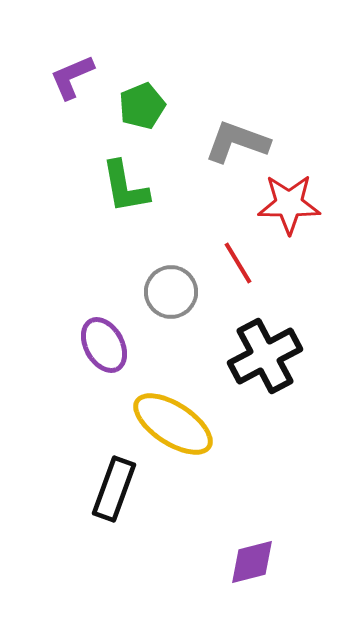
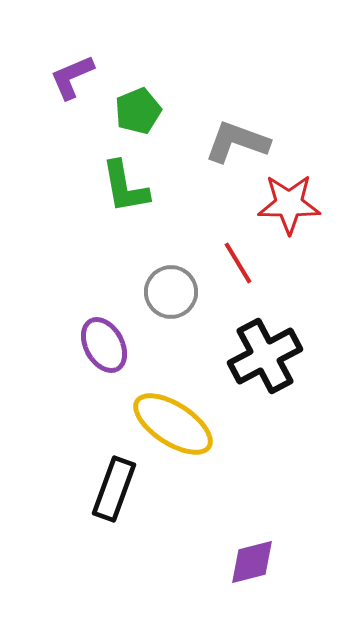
green pentagon: moved 4 px left, 5 px down
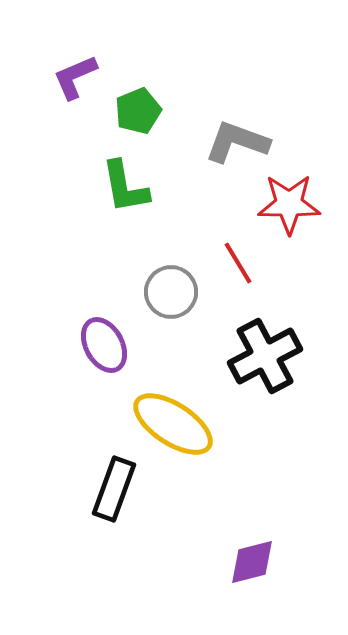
purple L-shape: moved 3 px right
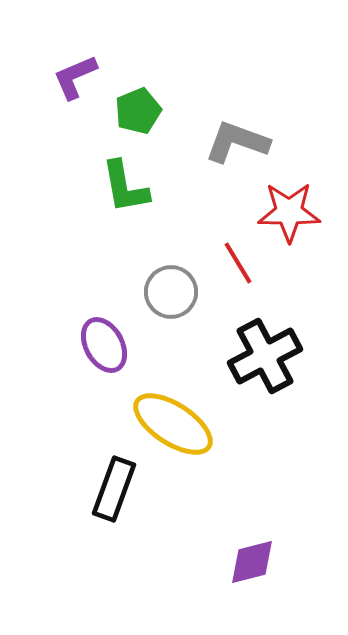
red star: moved 8 px down
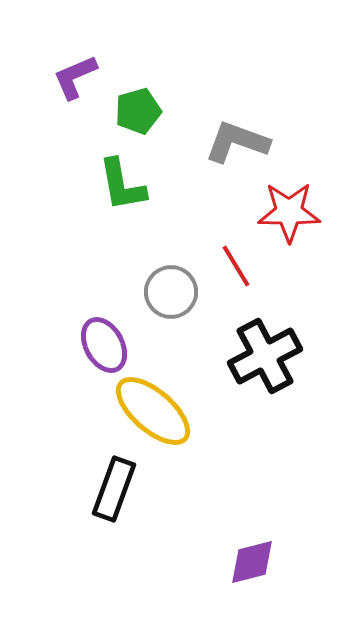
green pentagon: rotated 6 degrees clockwise
green L-shape: moved 3 px left, 2 px up
red line: moved 2 px left, 3 px down
yellow ellipse: moved 20 px left, 13 px up; rotated 8 degrees clockwise
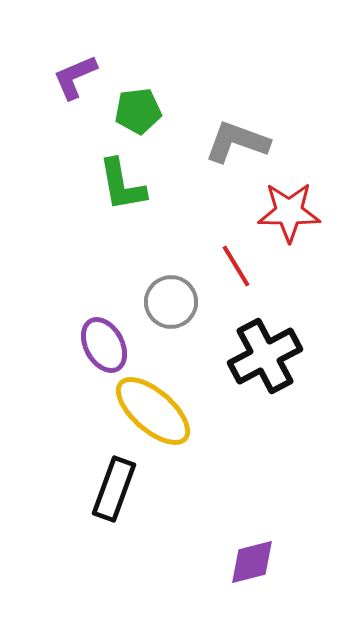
green pentagon: rotated 9 degrees clockwise
gray circle: moved 10 px down
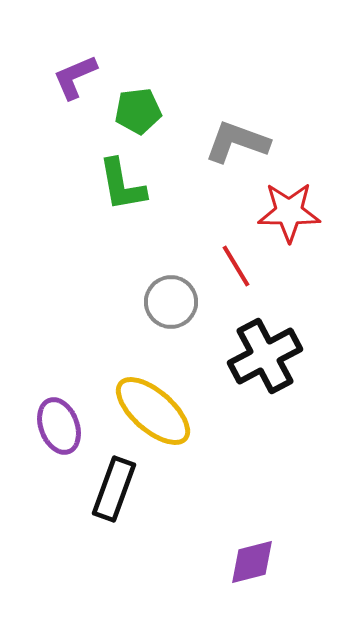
purple ellipse: moved 45 px left, 81 px down; rotated 8 degrees clockwise
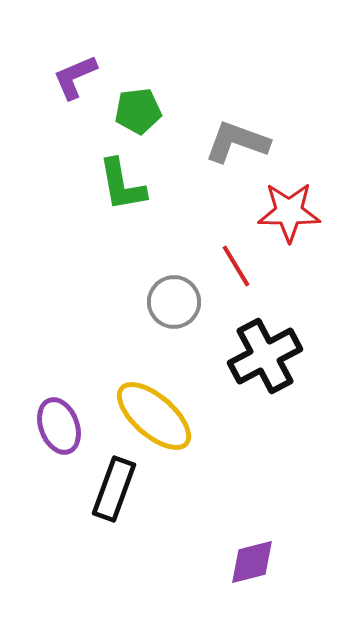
gray circle: moved 3 px right
yellow ellipse: moved 1 px right, 5 px down
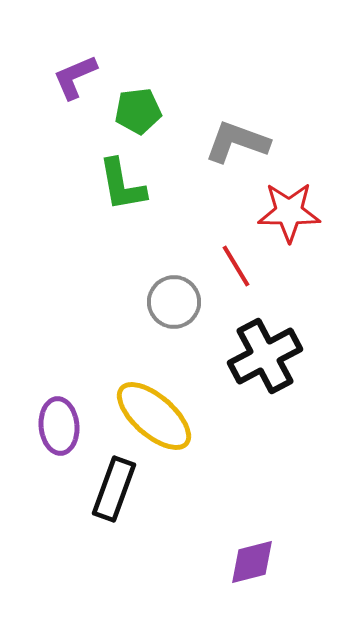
purple ellipse: rotated 16 degrees clockwise
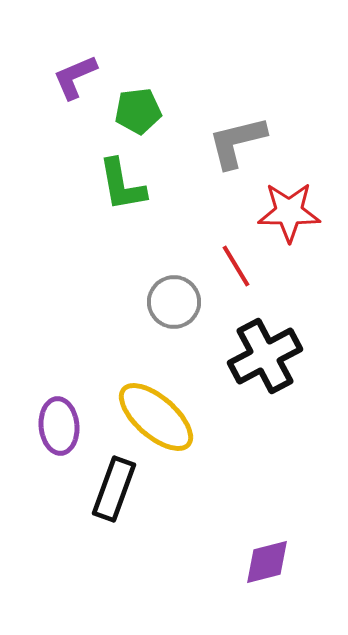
gray L-shape: rotated 34 degrees counterclockwise
yellow ellipse: moved 2 px right, 1 px down
purple diamond: moved 15 px right
